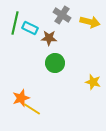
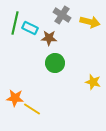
orange star: moved 6 px left; rotated 24 degrees clockwise
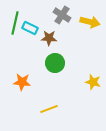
orange star: moved 7 px right, 16 px up
yellow line: moved 17 px right; rotated 54 degrees counterclockwise
